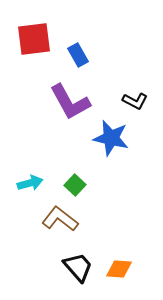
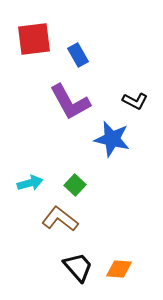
blue star: moved 1 px right, 1 px down
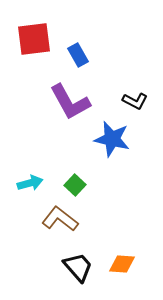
orange diamond: moved 3 px right, 5 px up
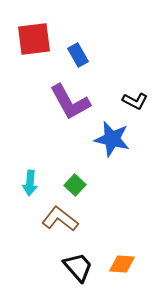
cyan arrow: rotated 110 degrees clockwise
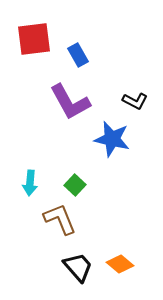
brown L-shape: rotated 30 degrees clockwise
orange diamond: moved 2 px left; rotated 36 degrees clockwise
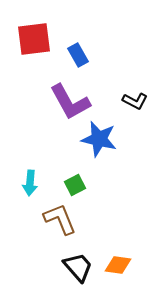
blue star: moved 13 px left
green square: rotated 20 degrees clockwise
orange diamond: moved 2 px left, 1 px down; rotated 32 degrees counterclockwise
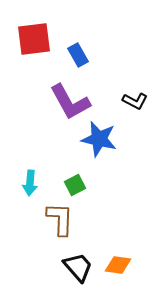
brown L-shape: rotated 24 degrees clockwise
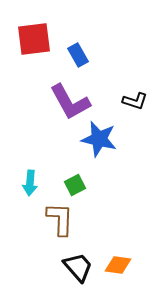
black L-shape: rotated 10 degrees counterclockwise
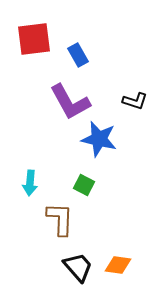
green square: moved 9 px right; rotated 35 degrees counterclockwise
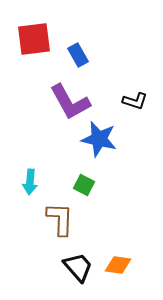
cyan arrow: moved 1 px up
